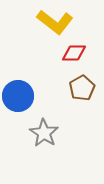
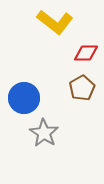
red diamond: moved 12 px right
blue circle: moved 6 px right, 2 px down
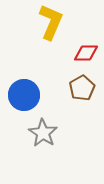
yellow L-shape: moved 4 px left; rotated 105 degrees counterclockwise
blue circle: moved 3 px up
gray star: moved 1 px left
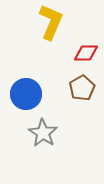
blue circle: moved 2 px right, 1 px up
